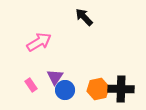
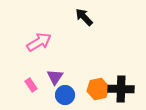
blue circle: moved 5 px down
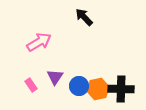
blue circle: moved 14 px right, 9 px up
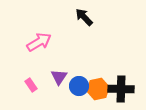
purple triangle: moved 4 px right
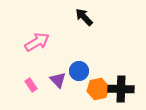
pink arrow: moved 2 px left
purple triangle: moved 1 px left, 3 px down; rotated 18 degrees counterclockwise
blue circle: moved 15 px up
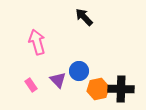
pink arrow: rotated 75 degrees counterclockwise
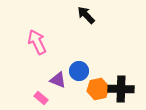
black arrow: moved 2 px right, 2 px up
pink arrow: rotated 10 degrees counterclockwise
purple triangle: rotated 24 degrees counterclockwise
pink rectangle: moved 10 px right, 13 px down; rotated 16 degrees counterclockwise
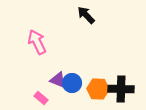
blue circle: moved 7 px left, 12 px down
orange hexagon: rotated 15 degrees clockwise
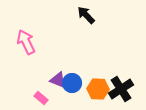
pink arrow: moved 11 px left
black cross: rotated 35 degrees counterclockwise
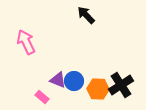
blue circle: moved 2 px right, 2 px up
black cross: moved 4 px up
pink rectangle: moved 1 px right, 1 px up
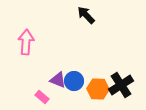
pink arrow: rotated 30 degrees clockwise
